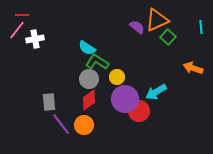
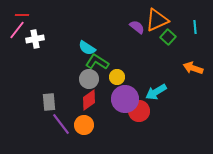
cyan line: moved 6 px left
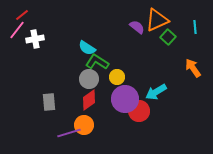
red line: rotated 40 degrees counterclockwise
orange arrow: rotated 36 degrees clockwise
purple line: moved 8 px right, 9 px down; rotated 70 degrees counterclockwise
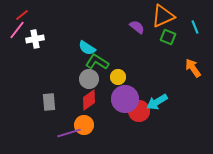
orange triangle: moved 6 px right, 4 px up
cyan line: rotated 16 degrees counterclockwise
green square: rotated 21 degrees counterclockwise
yellow circle: moved 1 px right
cyan arrow: moved 1 px right, 10 px down
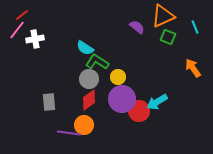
cyan semicircle: moved 2 px left
purple circle: moved 3 px left
purple line: rotated 25 degrees clockwise
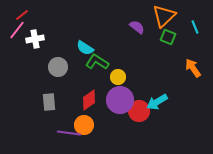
orange triangle: moved 1 px right; rotated 20 degrees counterclockwise
gray circle: moved 31 px left, 12 px up
purple circle: moved 2 px left, 1 px down
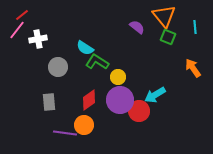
orange triangle: rotated 25 degrees counterclockwise
cyan line: rotated 16 degrees clockwise
white cross: moved 3 px right
cyan arrow: moved 2 px left, 7 px up
purple line: moved 4 px left
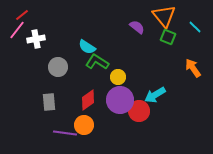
cyan line: rotated 40 degrees counterclockwise
white cross: moved 2 px left
cyan semicircle: moved 2 px right, 1 px up
red diamond: moved 1 px left
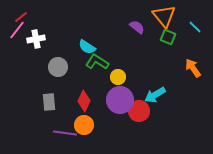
red line: moved 1 px left, 2 px down
red diamond: moved 4 px left, 1 px down; rotated 30 degrees counterclockwise
